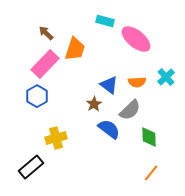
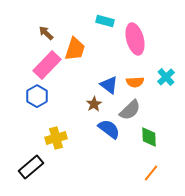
pink ellipse: moved 1 px left; rotated 36 degrees clockwise
pink rectangle: moved 2 px right, 1 px down
orange semicircle: moved 2 px left
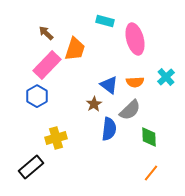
blue semicircle: rotated 60 degrees clockwise
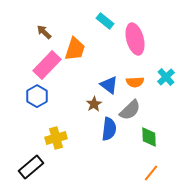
cyan rectangle: rotated 24 degrees clockwise
brown arrow: moved 2 px left, 1 px up
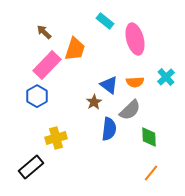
brown star: moved 2 px up
